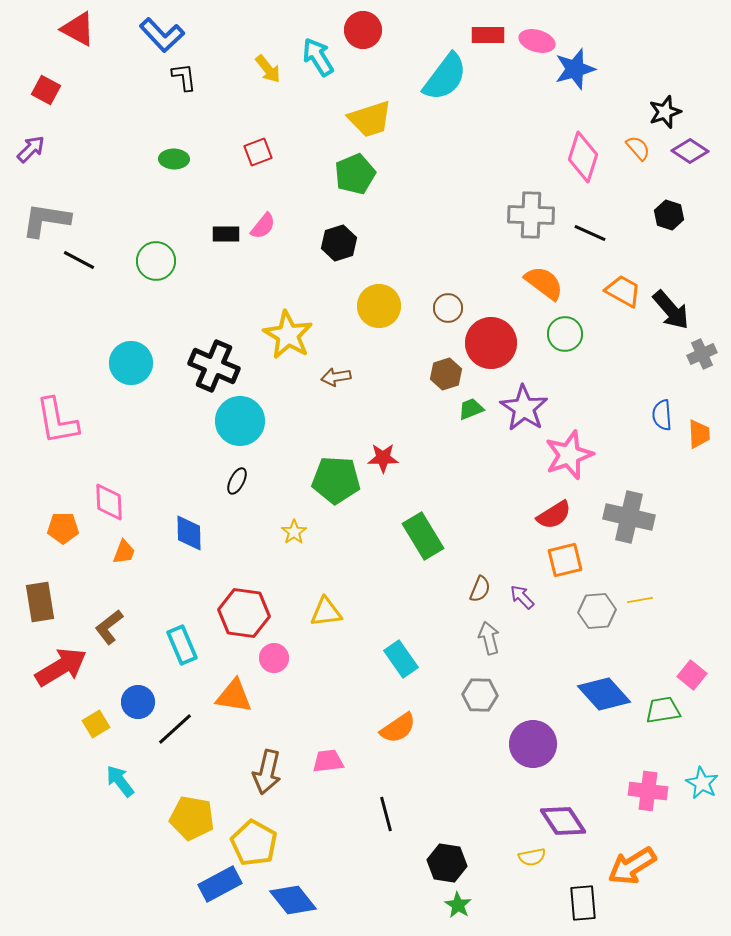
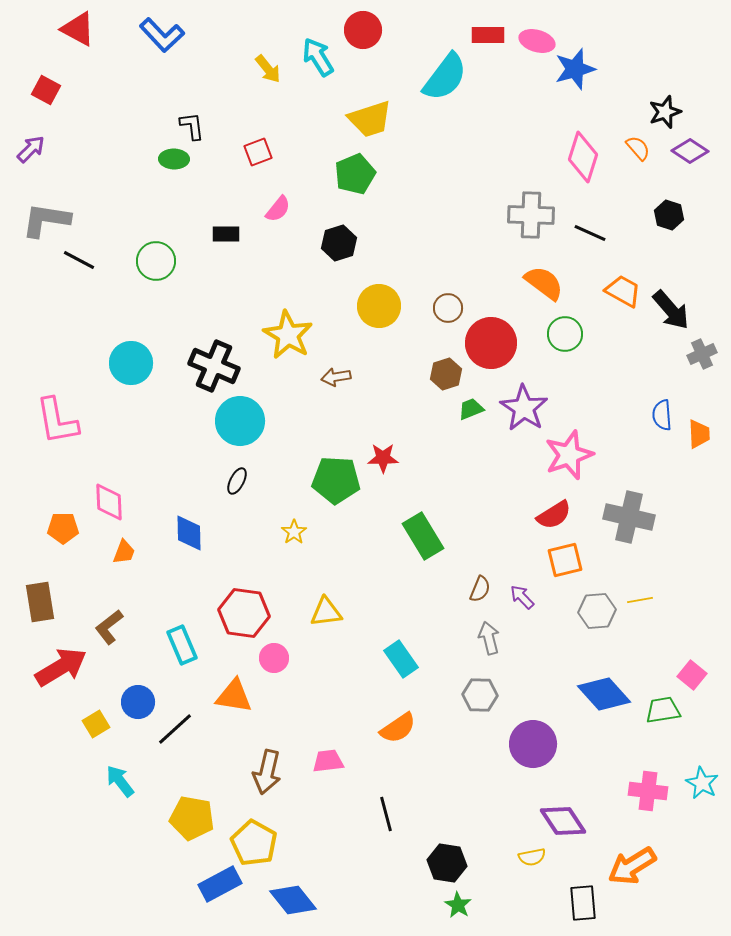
black L-shape at (184, 77): moved 8 px right, 49 px down
pink semicircle at (263, 226): moved 15 px right, 17 px up
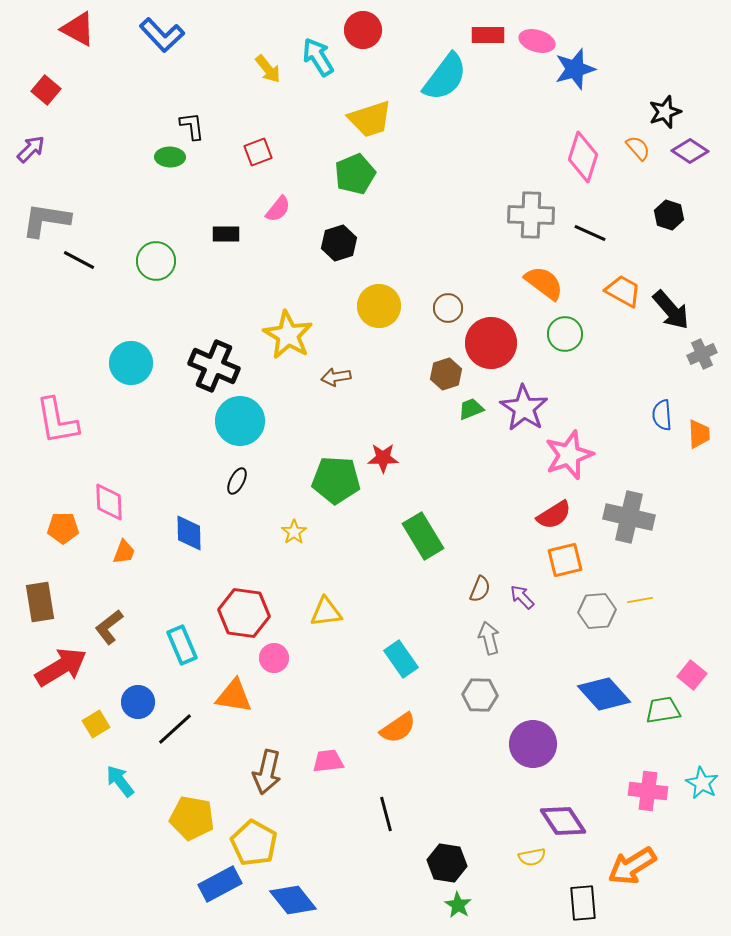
red square at (46, 90): rotated 12 degrees clockwise
green ellipse at (174, 159): moved 4 px left, 2 px up
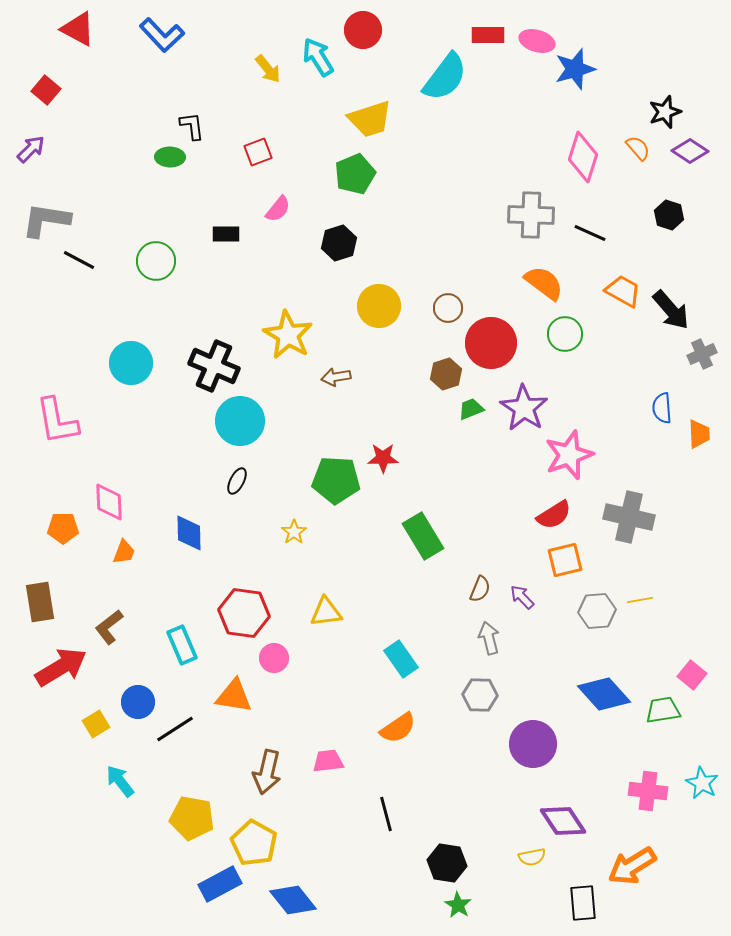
blue semicircle at (662, 415): moved 7 px up
black line at (175, 729): rotated 9 degrees clockwise
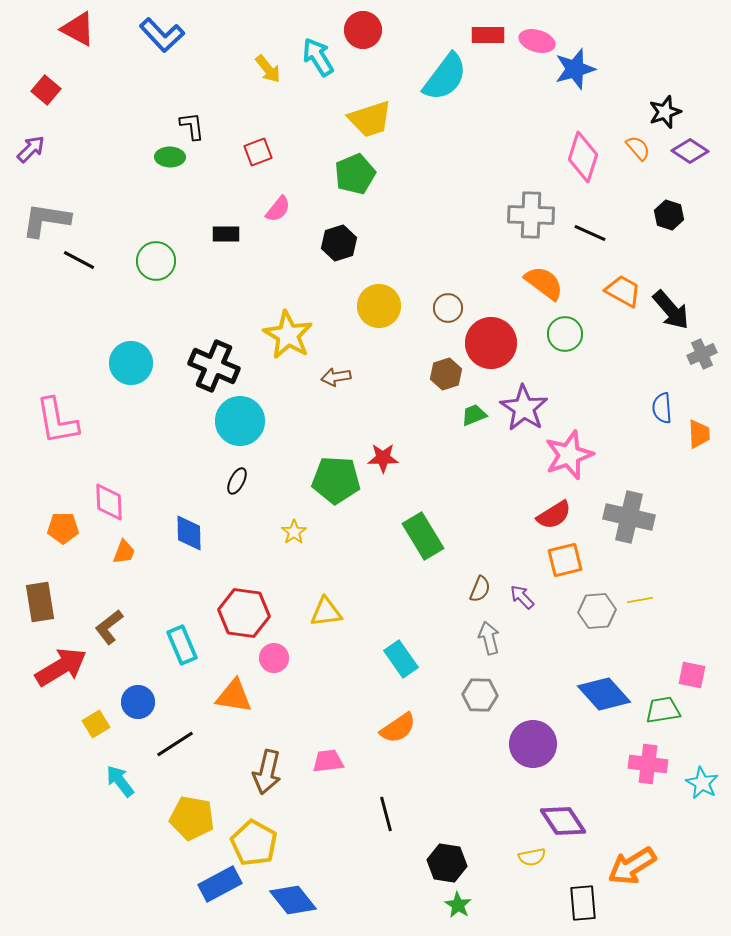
green trapezoid at (471, 409): moved 3 px right, 6 px down
pink square at (692, 675): rotated 28 degrees counterclockwise
black line at (175, 729): moved 15 px down
pink cross at (648, 791): moved 27 px up
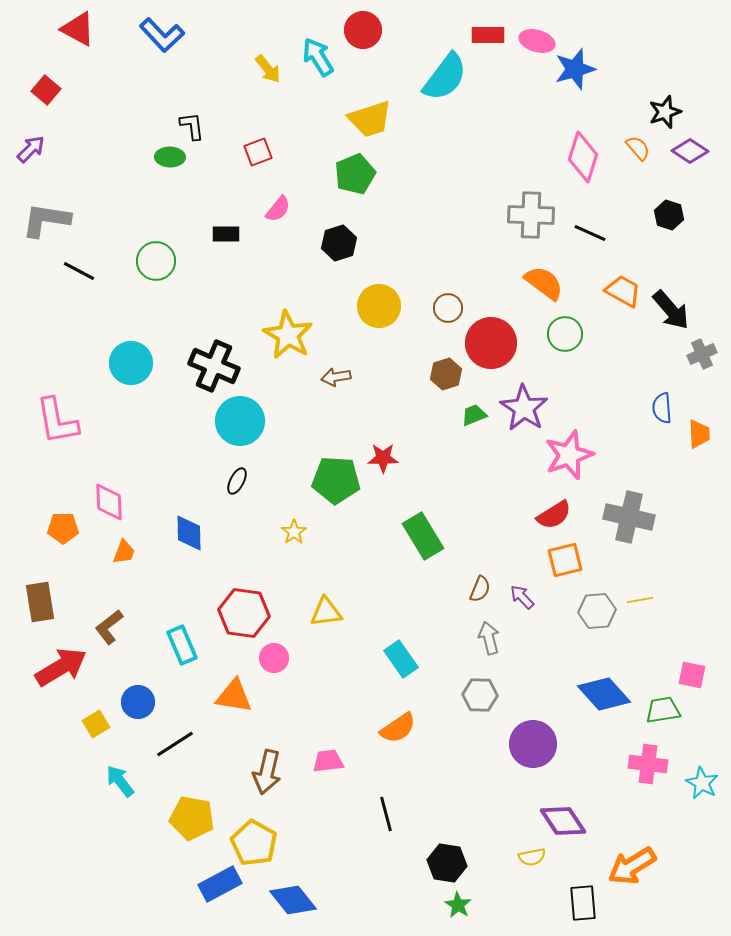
black line at (79, 260): moved 11 px down
